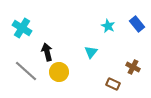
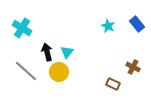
cyan triangle: moved 24 px left
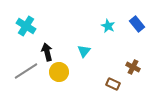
cyan cross: moved 4 px right, 2 px up
cyan triangle: moved 17 px right, 1 px up
gray line: rotated 75 degrees counterclockwise
